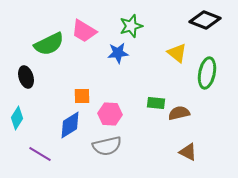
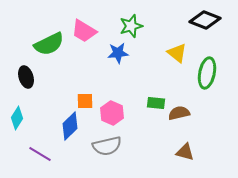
orange square: moved 3 px right, 5 px down
pink hexagon: moved 2 px right, 1 px up; rotated 20 degrees clockwise
blue diamond: moved 1 px down; rotated 12 degrees counterclockwise
brown triangle: moved 3 px left; rotated 12 degrees counterclockwise
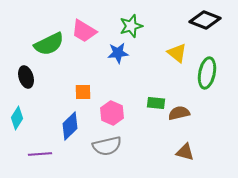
orange square: moved 2 px left, 9 px up
purple line: rotated 35 degrees counterclockwise
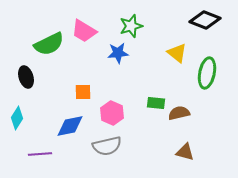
blue diamond: rotated 32 degrees clockwise
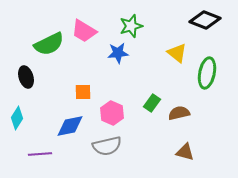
green rectangle: moved 4 px left; rotated 60 degrees counterclockwise
